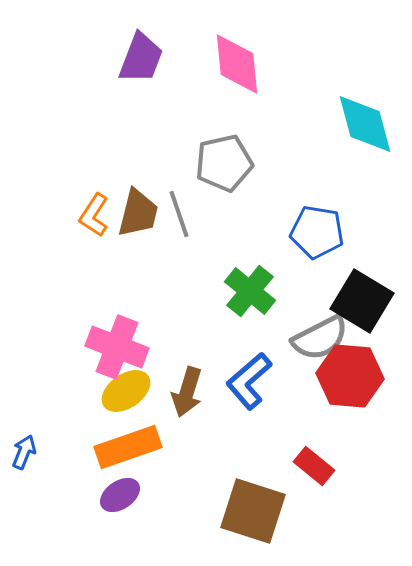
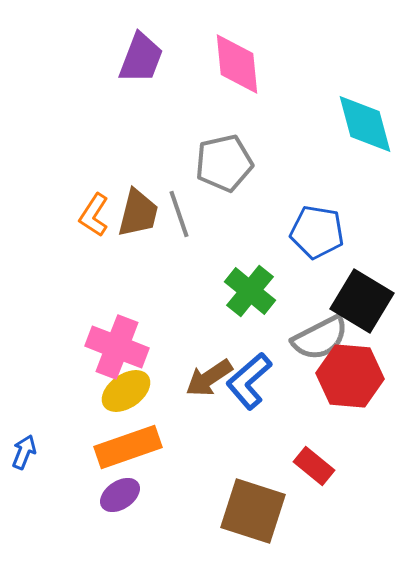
brown arrow: moved 22 px right, 14 px up; rotated 39 degrees clockwise
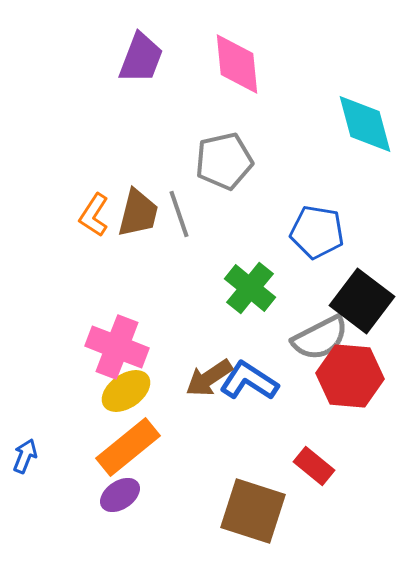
gray pentagon: moved 2 px up
green cross: moved 3 px up
black square: rotated 6 degrees clockwise
blue L-shape: rotated 74 degrees clockwise
orange rectangle: rotated 20 degrees counterclockwise
blue arrow: moved 1 px right, 4 px down
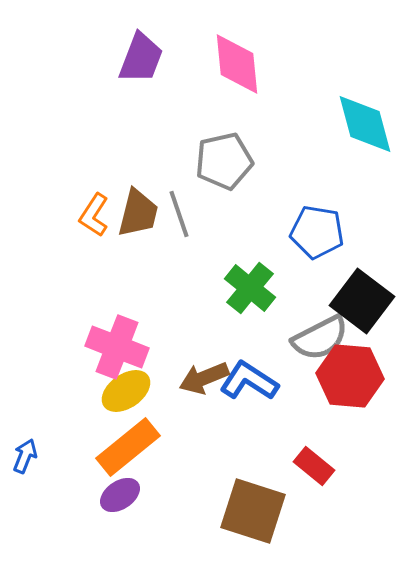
brown arrow: moved 5 px left; rotated 12 degrees clockwise
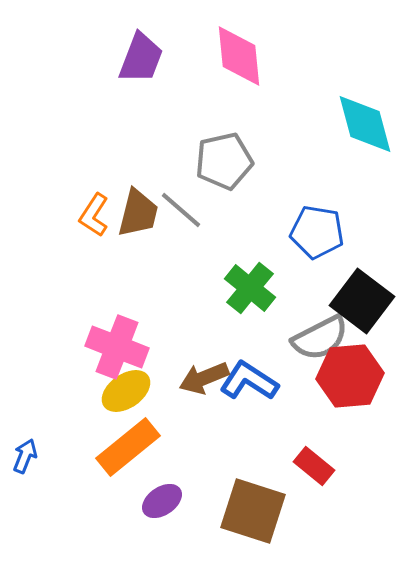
pink diamond: moved 2 px right, 8 px up
gray line: moved 2 px right, 4 px up; rotated 30 degrees counterclockwise
red hexagon: rotated 10 degrees counterclockwise
purple ellipse: moved 42 px right, 6 px down
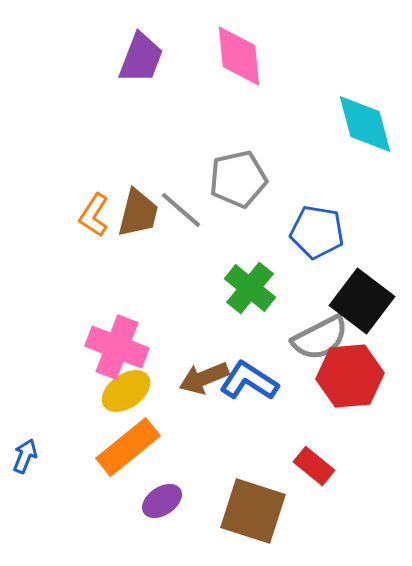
gray pentagon: moved 14 px right, 18 px down
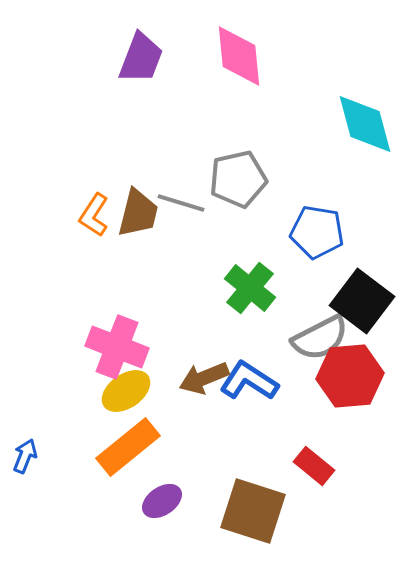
gray line: moved 7 px up; rotated 24 degrees counterclockwise
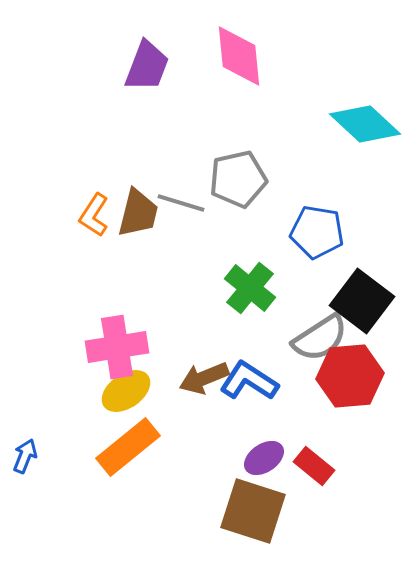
purple trapezoid: moved 6 px right, 8 px down
cyan diamond: rotated 32 degrees counterclockwise
gray semicircle: rotated 6 degrees counterclockwise
pink cross: rotated 30 degrees counterclockwise
purple ellipse: moved 102 px right, 43 px up
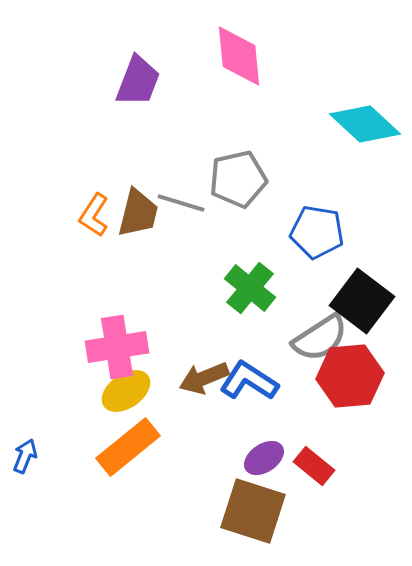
purple trapezoid: moved 9 px left, 15 px down
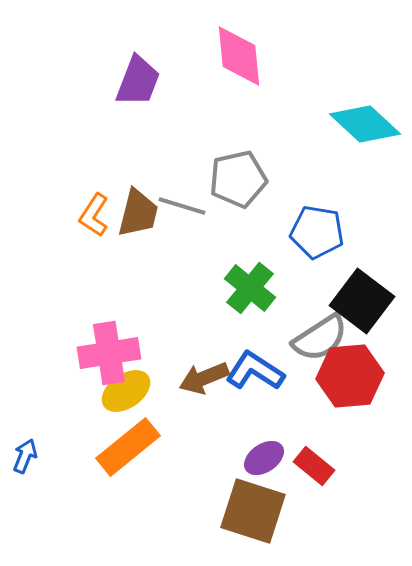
gray line: moved 1 px right, 3 px down
pink cross: moved 8 px left, 6 px down
blue L-shape: moved 6 px right, 10 px up
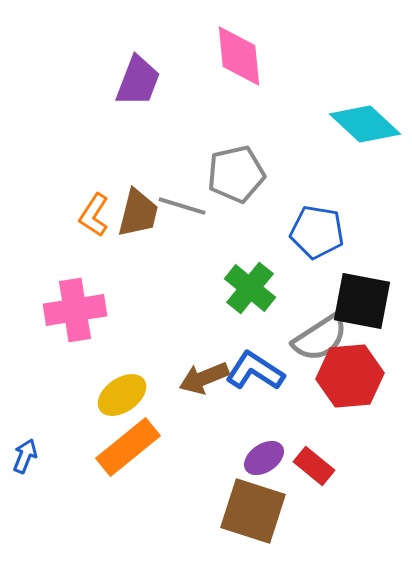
gray pentagon: moved 2 px left, 5 px up
black square: rotated 26 degrees counterclockwise
pink cross: moved 34 px left, 43 px up
yellow ellipse: moved 4 px left, 4 px down
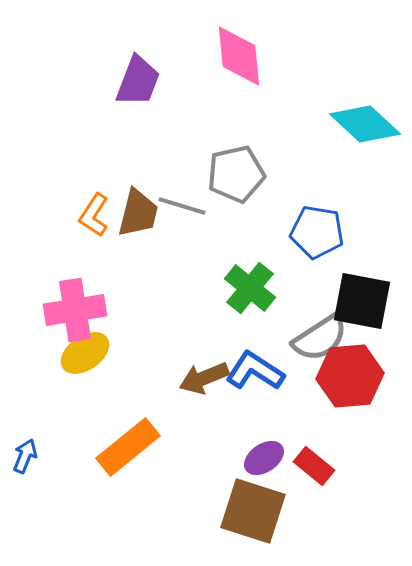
yellow ellipse: moved 37 px left, 42 px up
